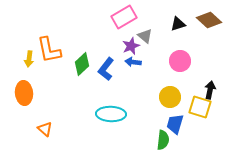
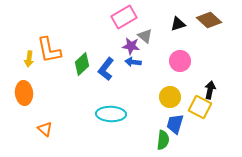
purple star: rotated 30 degrees clockwise
yellow square: rotated 10 degrees clockwise
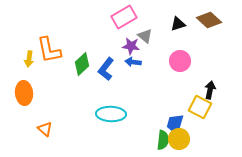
yellow circle: moved 9 px right, 42 px down
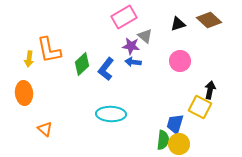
yellow circle: moved 5 px down
